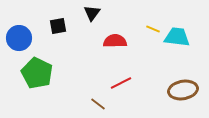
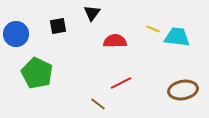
blue circle: moved 3 px left, 4 px up
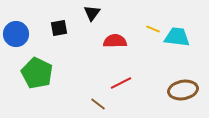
black square: moved 1 px right, 2 px down
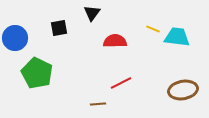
blue circle: moved 1 px left, 4 px down
brown line: rotated 42 degrees counterclockwise
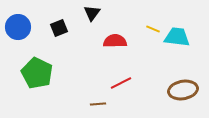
black square: rotated 12 degrees counterclockwise
blue circle: moved 3 px right, 11 px up
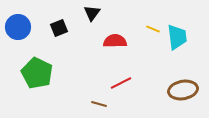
cyan trapezoid: rotated 76 degrees clockwise
brown line: moved 1 px right; rotated 21 degrees clockwise
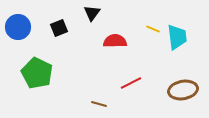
red line: moved 10 px right
